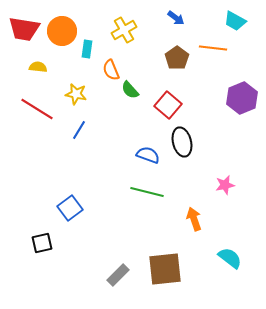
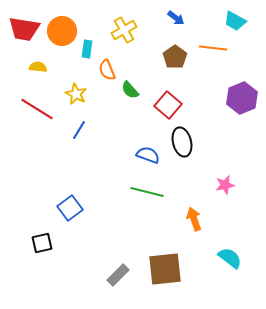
brown pentagon: moved 2 px left, 1 px up
orange semicircle: moved 4 px left
yellow star: rotated 15 degrees clockwise
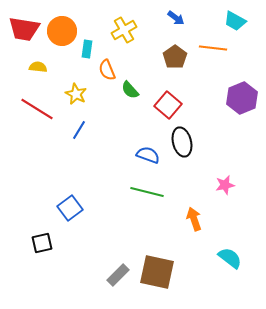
brown square: moved 8 px left, 3 px down; rotated 18 degrees clockwise
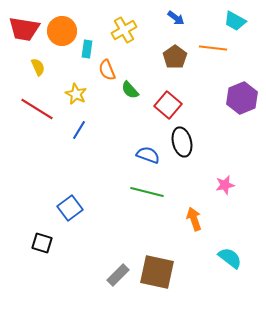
yellow semicircle: rotated 60 degrees clockwise
black square: rotated 30 degrees clockwise
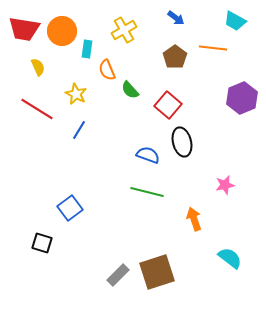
brown square: rotated 30 degrees counterclockwise
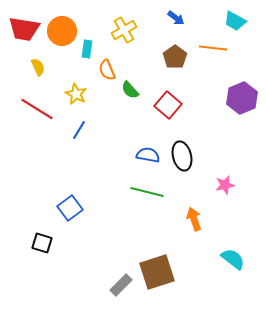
black ellipse: moved 14 px down
blue semicircle: rotated 10 degrees counterclockwise
cyan semicircle: moved 3 px right, 1 px down
gray rectangle: moved 3 px right, 10 px down
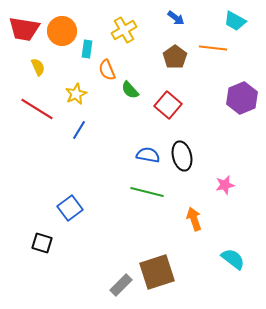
yellow star: rotated 20 degrees clockwise
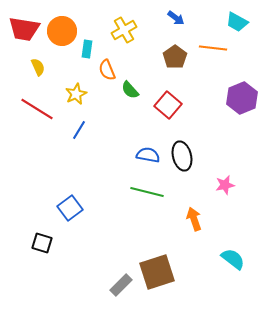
cyan trapezoid: moved 2 px right, 1 px down
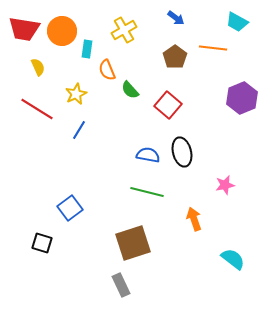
black ellipse: moved 4 px up
brown square: moved 24 px left, 29 px up
gray rectangle: rotated 70 degrees counterclockwise
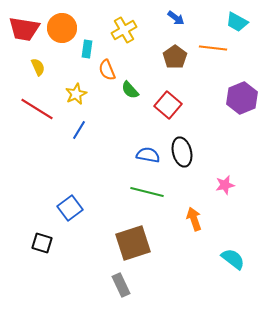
orange circle: moved 3 px up
